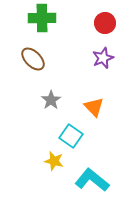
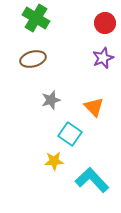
green cross: moved 6 px left; rotated 32 degrees clockwise
brown ellipse: rotated 60 degrees counterclockwise
gray star: rotated 18 degrees clockwise
cyan square: moved 1 px left, 2 px up
yellow star: rotated 18 degrees counterclockwise
cyan L-shape: rotated 8 degrees clockwise
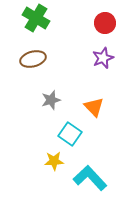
cyan L-shape: moved 2 px left, 2 px up
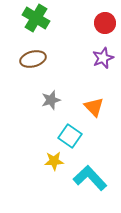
cyan square: moved 2 px down
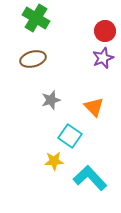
red circle: moved 8 px down
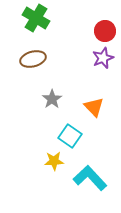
gray star: moved 1 px right, 1 px up; rotated 18 degrees counterclockwise
